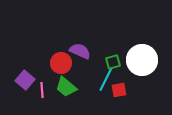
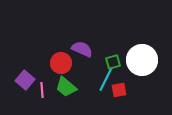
purple semicircle: moved 2 px right, 2 px up
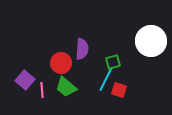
purple semicircle: rotated 70 degrees clockwise
white circle: moved 9 px right, 19 px up
red square: rotated 28 degrees clockwise
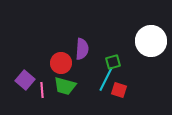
green trapezoid: moved 1 px left, 1 px up; rotated 25 degrees counterclockwise
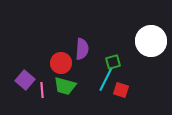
red square: moved 2 px right
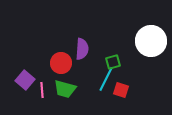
green trapezoid: moved 3 px down
